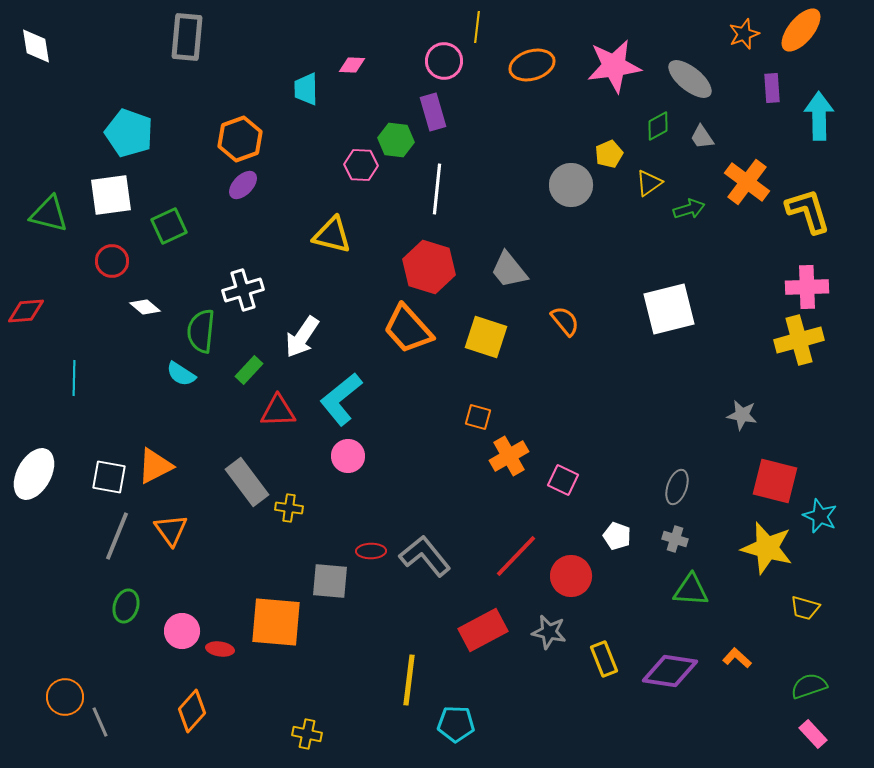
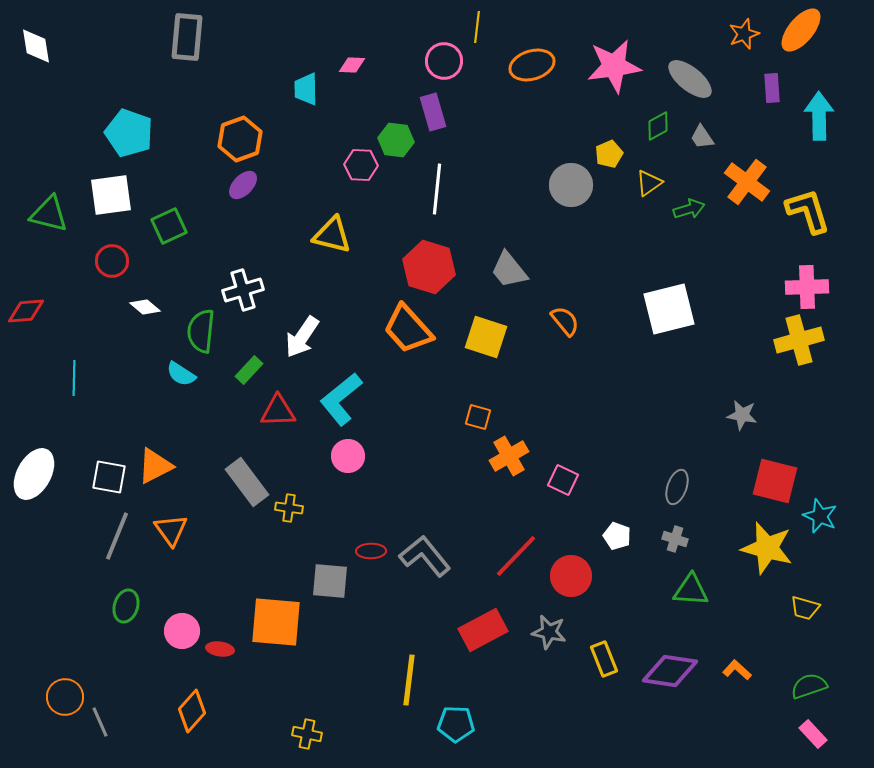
orange L-shape at (737, 658): moved 12 px down
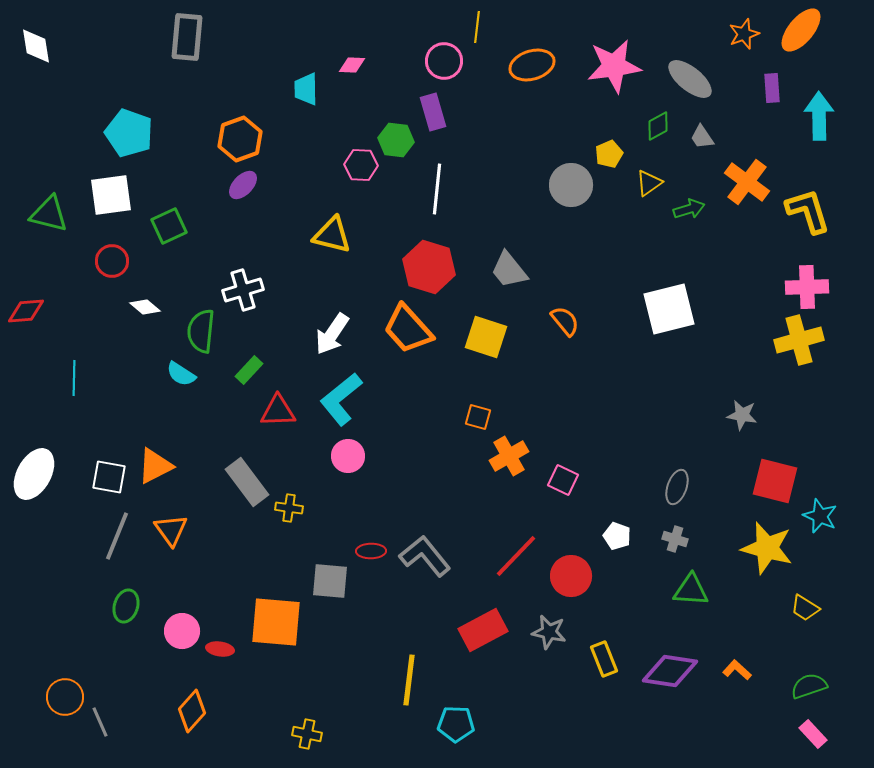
white arrow at (302, 337): moved 30 px right, 3 px up
yellow trapezoid at (805, 608): rotated 16 degrees clockwise
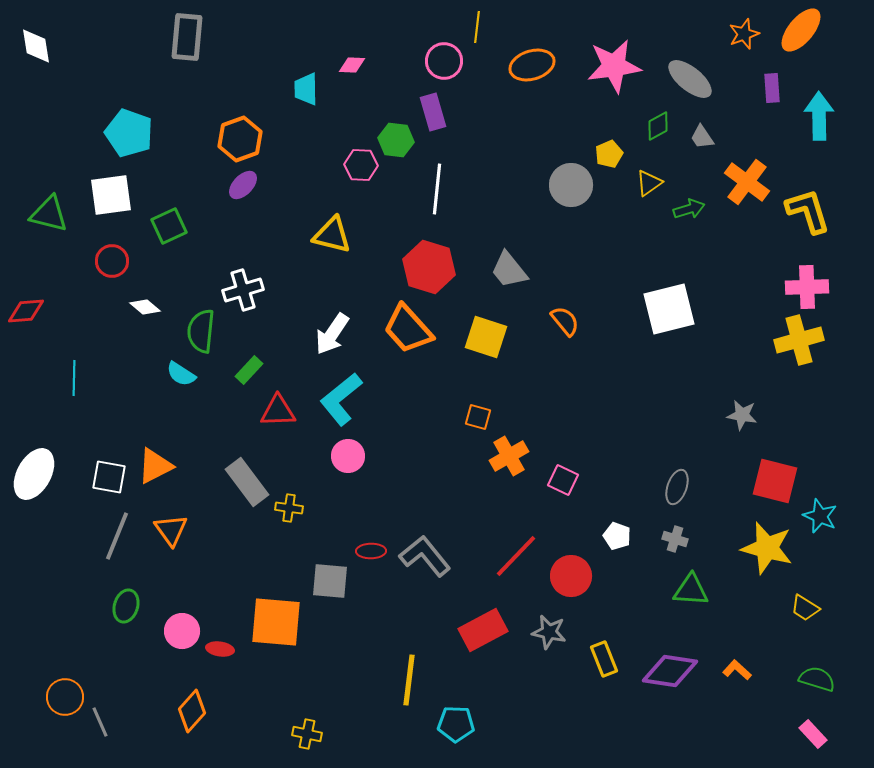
green semicircle at (809, 686): moved 8 px right, 7 px up; rotated 36 degrees clockwise
